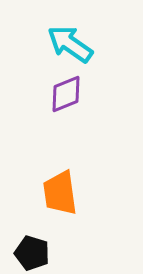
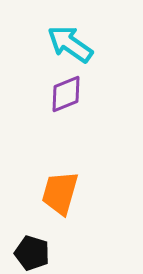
orange trapezoid: rotated 24 degrees clockwise
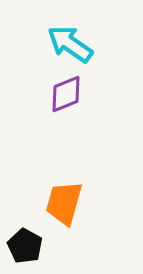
orange trapezoid: moved 4 px right, 10 px down
black pentagon: moved 7 px left, 7 px up; rotated 12 degrees clockwise
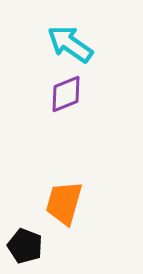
black pentagon: rotated 8 degrees counterclockwise
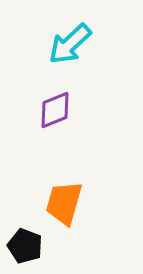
cyan arrow: rotated 78 degrees counterclockwise
purple diamond: moved 11 px left, 16 px down
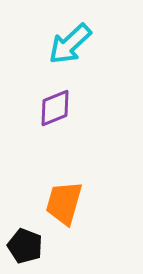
purple diamond: moved 2 px up
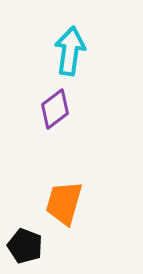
cyan arrow: moved 7 px down; rotated 141 degrees clockwise
purple diamond: moved 1 px down; rotated 15 degrees counterclockwise
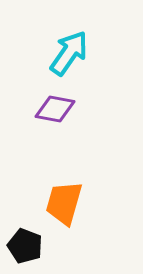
cyan arrow: moved 1 px left, 2 px down; rotated 27 degrees clockwise
purple diamond: rotated 48 degrees clockwise
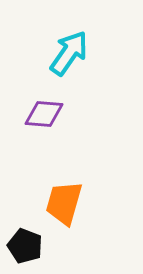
purple diamond: moved 11 px left, 5 px down; rotated 6 degrees counterclockwise
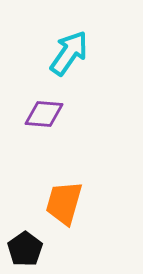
black pentagon: moved 3 px down; rotated 16 degrees clockwise
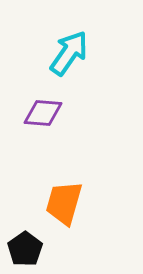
purple diamond: moved 1 px left, 1 px up
